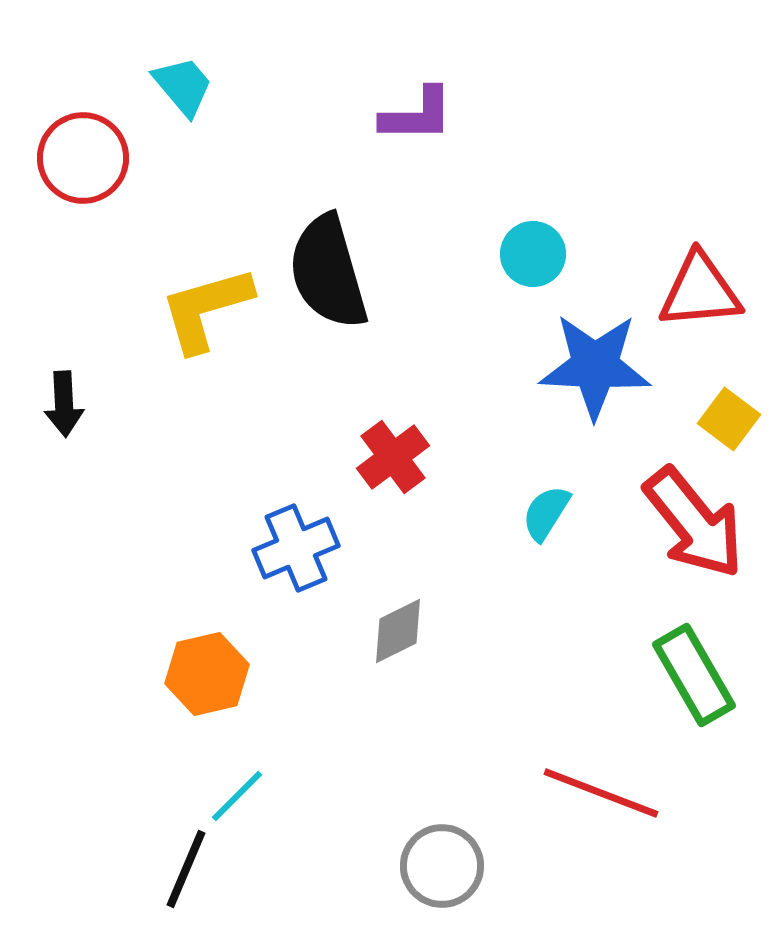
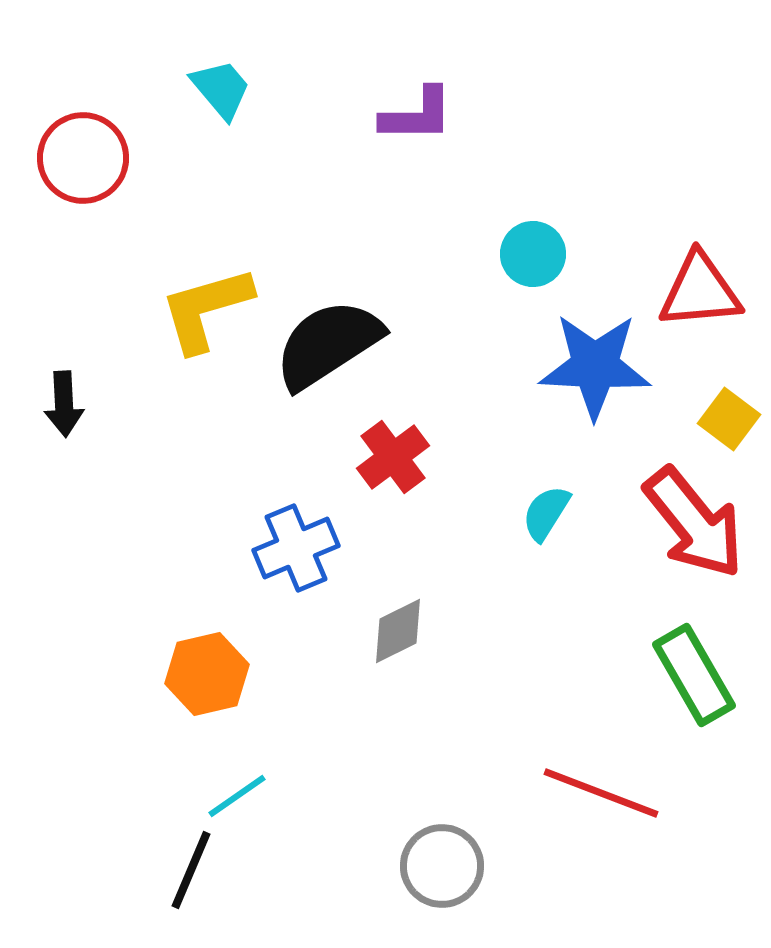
cyan trapezoid: moved 38 px right, 3 px down
black semicircle: moved 72 px down; rotated 73 degrees clockwise
cyan line: rotated 10 degrees clockwise
black line: moved 5 px right, 1 px down
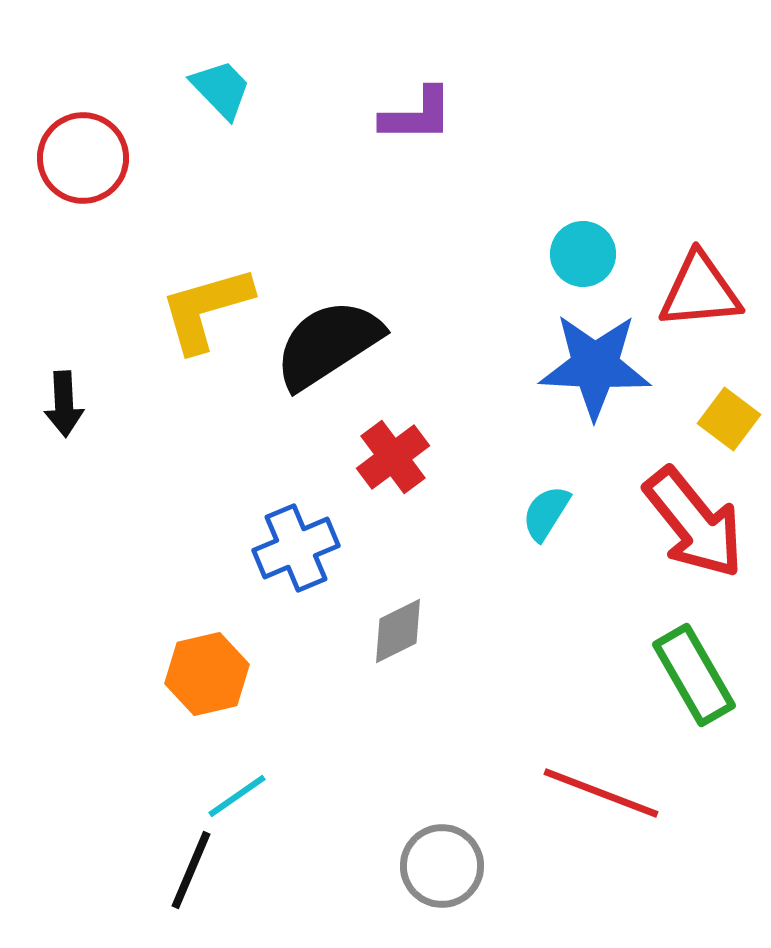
cyan trapezoid: rotated 4 degrees counterclockwise
cyan circle: moved 50 px right
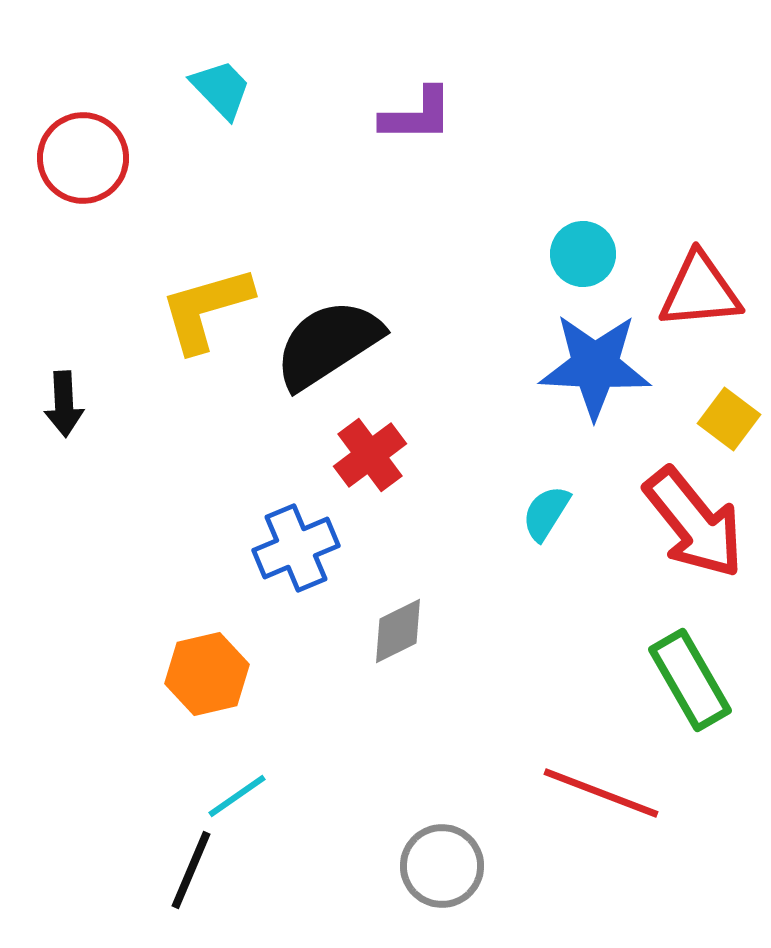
red cross: moved 23 px left, 2 px up
green rectangle: moved 4 px left, 5 px down
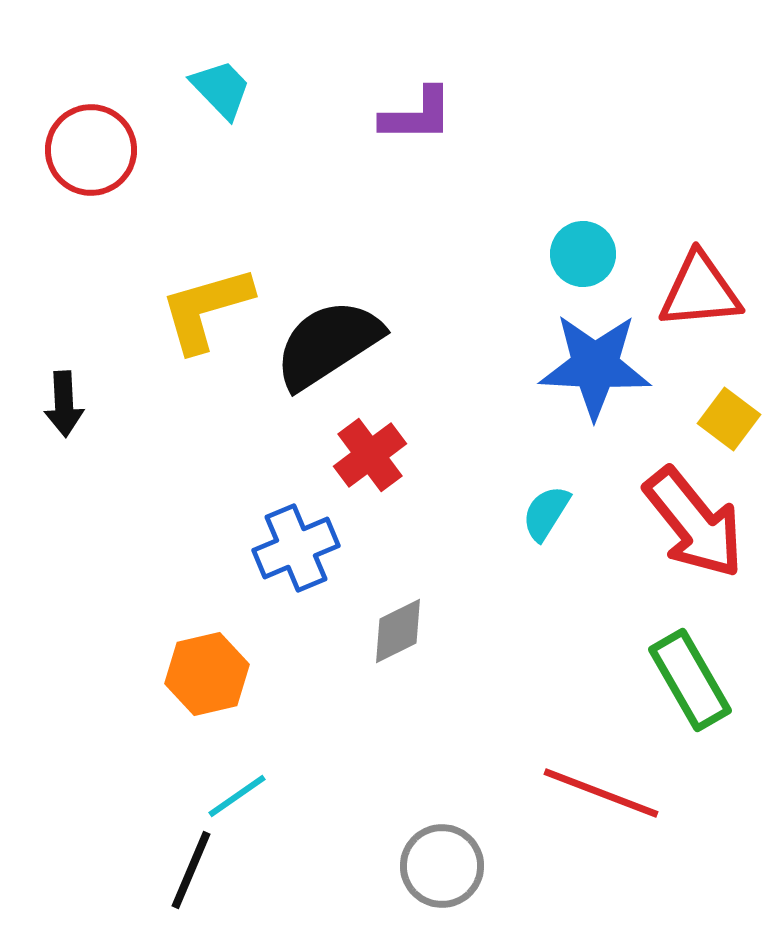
red circle: moved 8 px right, 8 px up
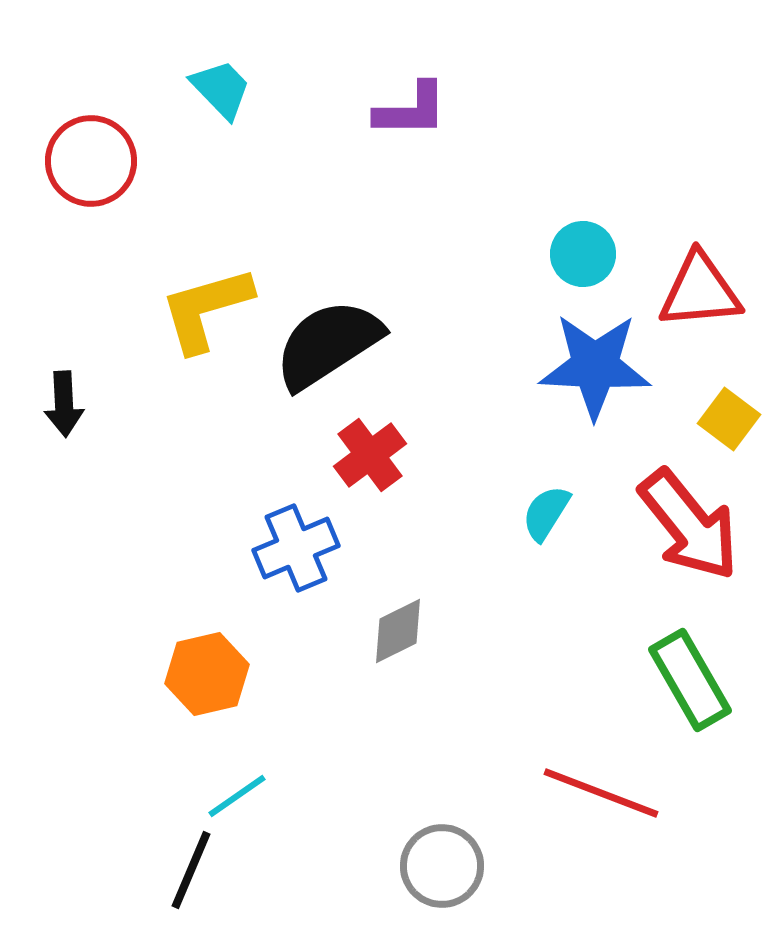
purple L-shape: moved 6 px left, 5 px up
red circle: moved 11 px down
red arrow: moved 5 px left, 2 px down
